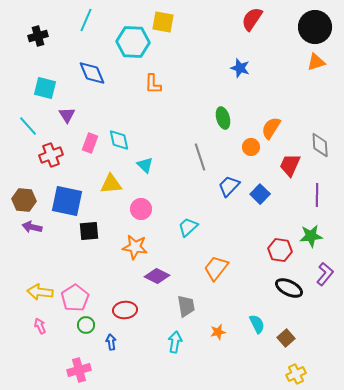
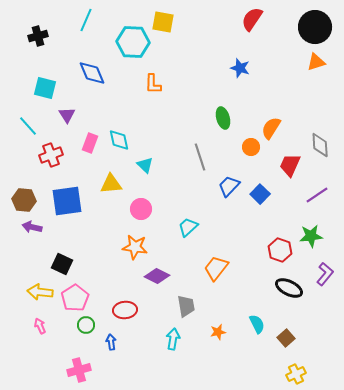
purple line at (317, 195): rotated 55 degrees clockwise
blue square at (67, 201): rotated 20 degrees counterclockwise
black square at (89, 231): moved 27 px left, 33 px down; rotated 30 degrees clockwise
red hexagon at (280, 250): rotated 10 degrees clockwise
cyan arrow at (175, 342): moved 2 px left, 3 px up
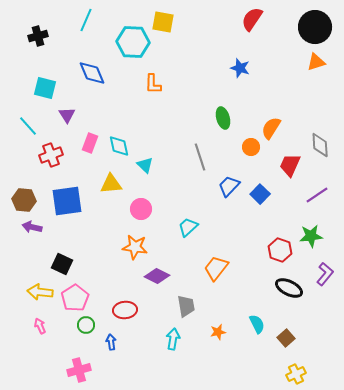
cyan diamond at (119, 140): moved 6 px down
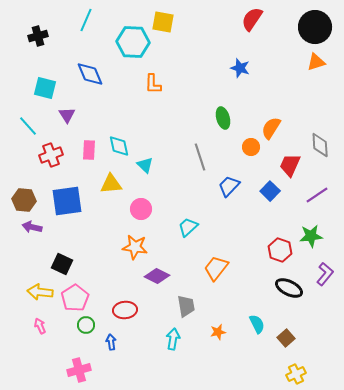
blue diamond at (92, 73): moved 2 px left, 1 px down
pink rectangle at (90, 143): moved 1 px left, 7 px down; rotated 18 degrees counterclockwise
blue square at (260, 194): moved 10 px right, 3 px up
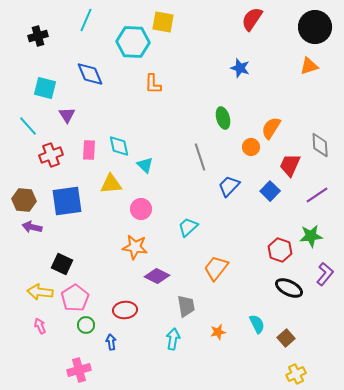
orange triangle at (316, 62): moved 7 px left, 4 px down
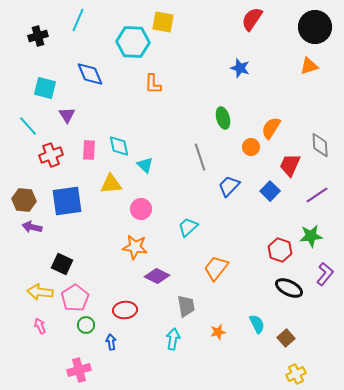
cyan line at (86, 20): moved 8 px left
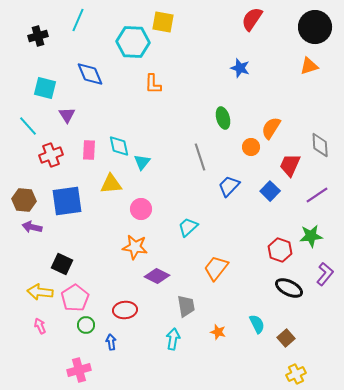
cyan triangle at (145, 165): moved 3 px left, 3 px up; rotated 24 degrees clockwise
orange star at (218, 332): rotated 28 degrees clockwise
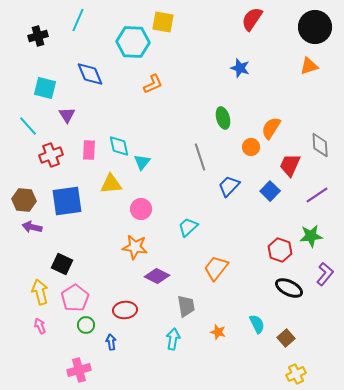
orange L-shape at (153, 84): rotated 115 degrees counterclockwise
yellow arrow at (40, 292): rotated 70 degrees clockwise
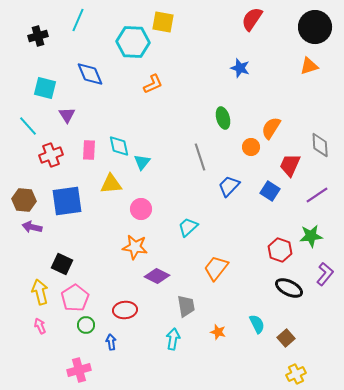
blue square at (270, 191): rotated 12 degrees counterclockwise
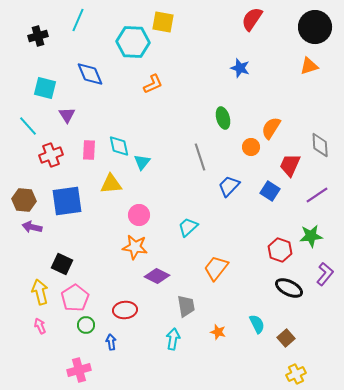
pink circle at (141, 209): moved 2 px left, 6 px down
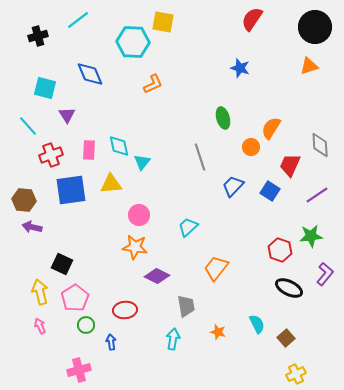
cyan line at (78, 20): rotated 30 degrees clockwise
blue trapezoid at (229, 186): moved 4 px right
blue square at (67, 201): moved 4 px right, 11 px up
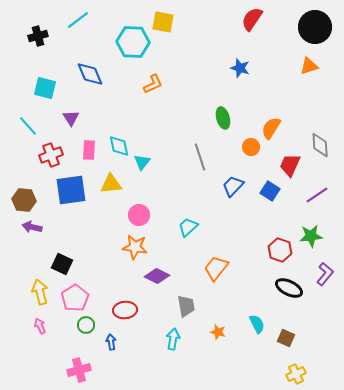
purple triangle at (67, 115): moved 4 px right, 3 px down
brown square at (286, 338): rotated 24 degrees counterclockwise
